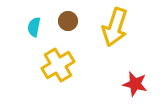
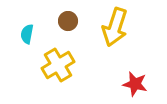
cyan semicircle: moved 7 px left, 7 px down
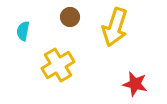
brown circle: moved 2 px right, 4 px up
cyan semicircle: moved 4 px left, 3 px up
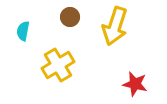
yellow arrow: moved 1 px up
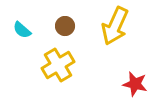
brown circle: moved 5 px left, 9 px down
yellow arrow: rotated 6 degrees clockwise
cyan semicircle: moved 1 px left, 1 px up; rotated 60 degrees counterclockwise
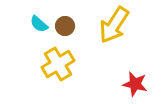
yellow arrow: moved 1 px left, 1 px up; rotated 9 degrees clockwise
cyan semicircle: moved 17 px right, 6 px up
yellow cross: moved 1 px up
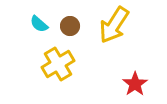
brown circle: moved 5 px right
red star: rotated 25 degrees clockwise
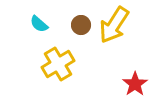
brown circle: moved 11 px right, 1 px up
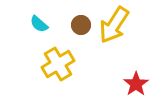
red star: moved 1 px right
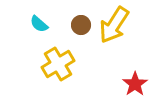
red star: moved 1 px left
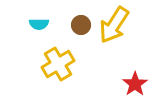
cyan semicircle: rotated 42 degrees counterclockwise
